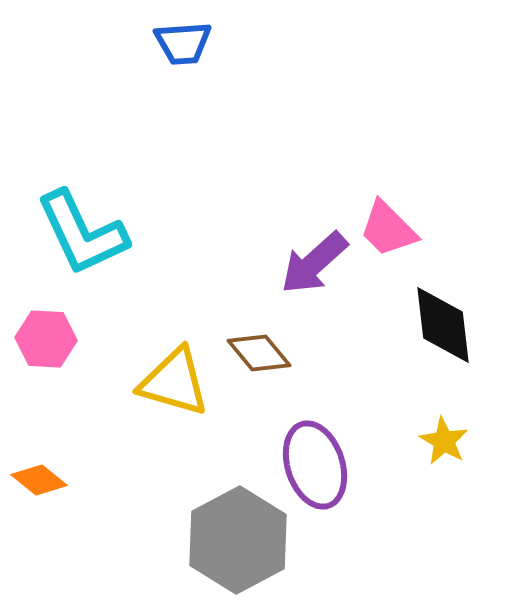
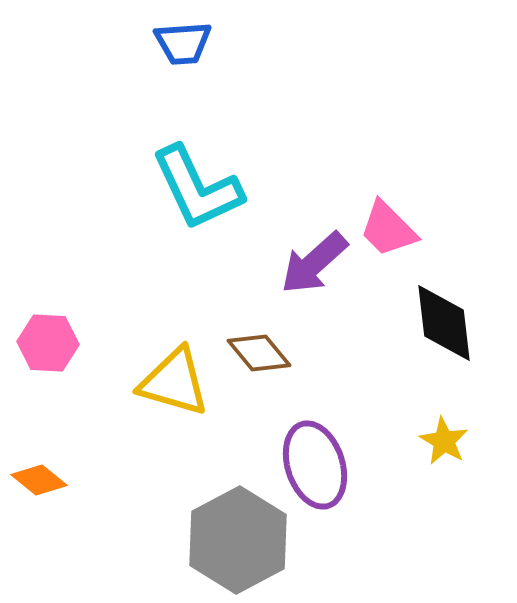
cyan L-shape: moved 115 px right, 45 px up
black diamond: moved 1 px right, 2 px up
pink hexagon: moved 2 px right, 4 px down
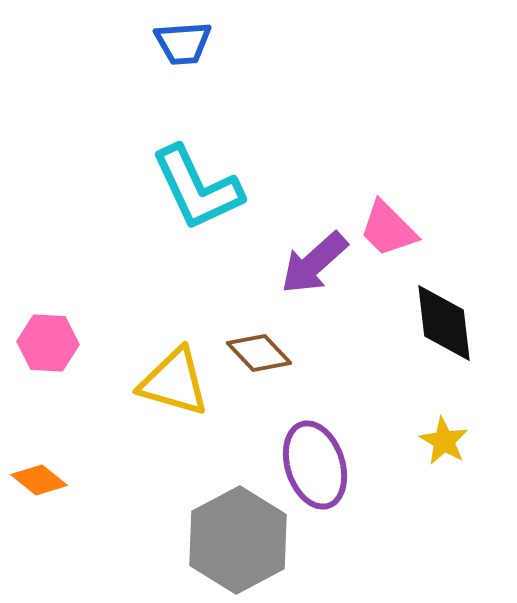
brown diamond: rotated 4 degrees counterclockwise
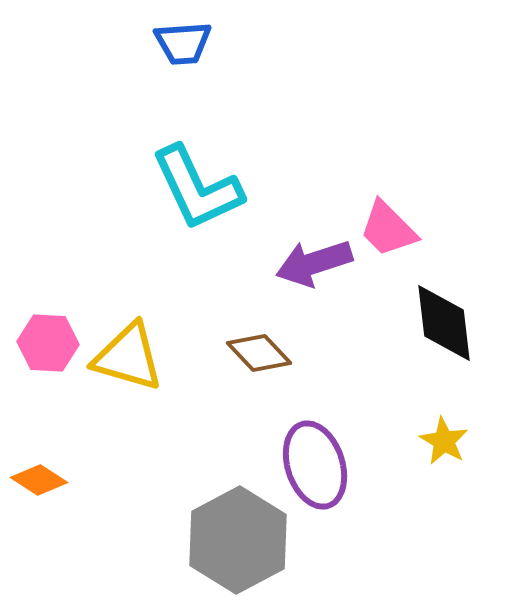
purple arrow: rotated 24 degrees clockwise
yellow triangle: moved 46 px left, 25 px up
orange diamond: rotated 6 degrees counterclockwise
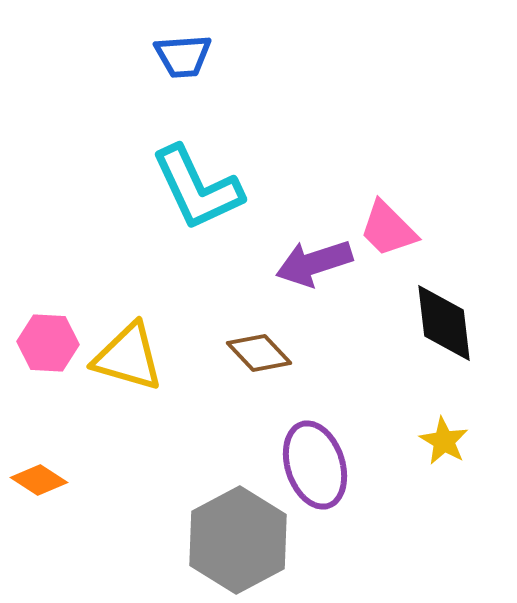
blue trapezoid: moved 13 px down
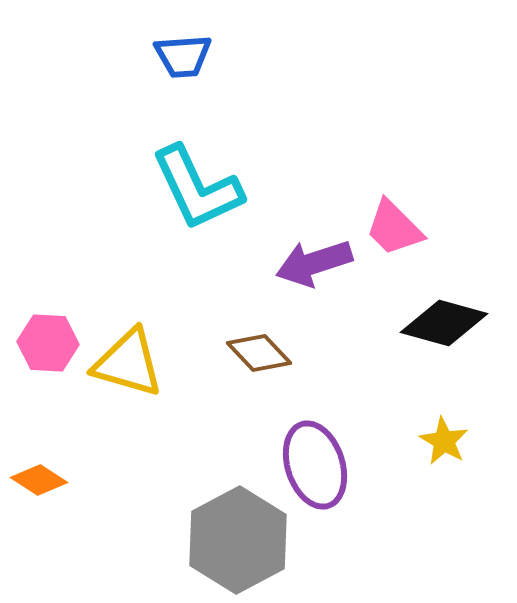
pink trapezoid: moved 6 px right, 1 px up
black diamond: rotated 68 degrees counterclockwise
yellow triangle: moved 6 px down
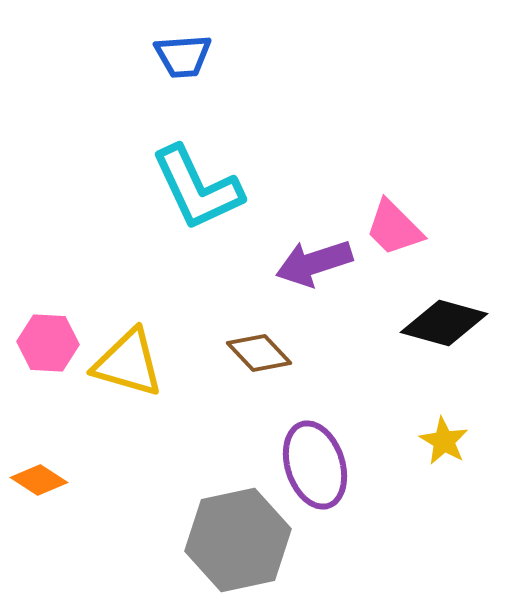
gray hexagon: rotated 16 degrees clockwise
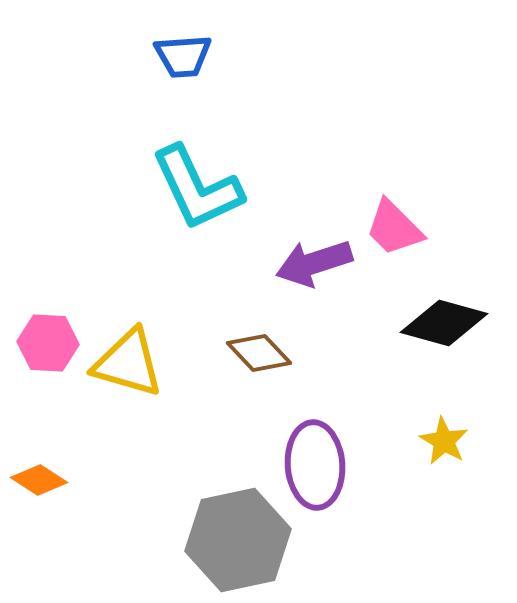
purple ellipse: rotated 14 degrees clockwise
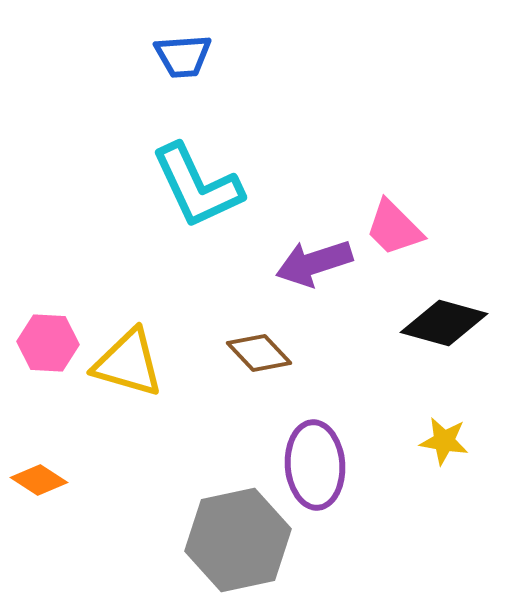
cyan L-shape: moved 2 px up
yellow star: rotated 21 degrees counterclockwise
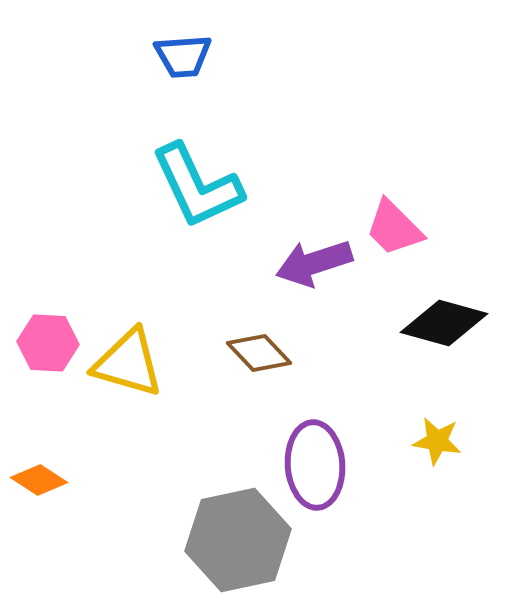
yellow star: moved 7 px left
